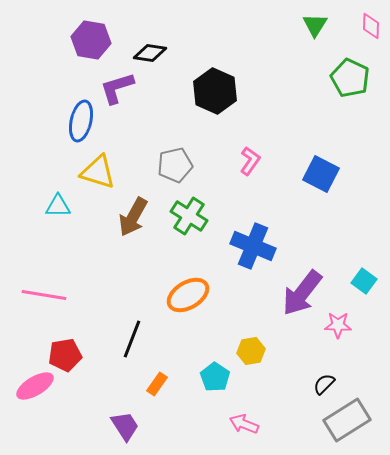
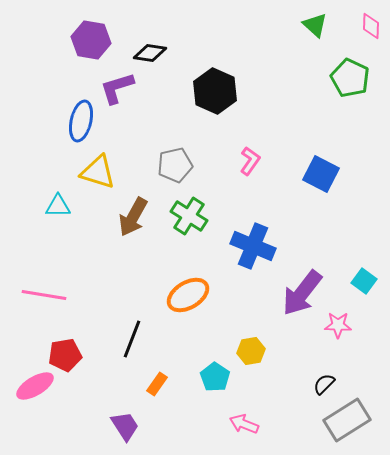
green triangle: rotated 20 degrees counterclockwise
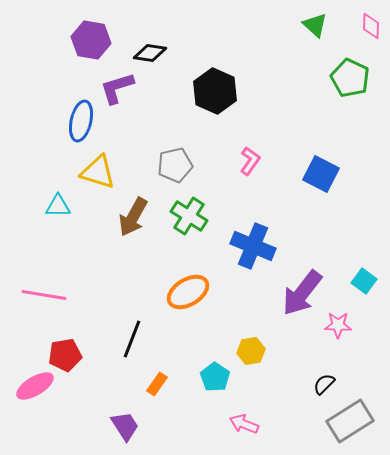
orange ellipse: moved 3 px up
gray rectangle: moved 3 px right, 1 px down
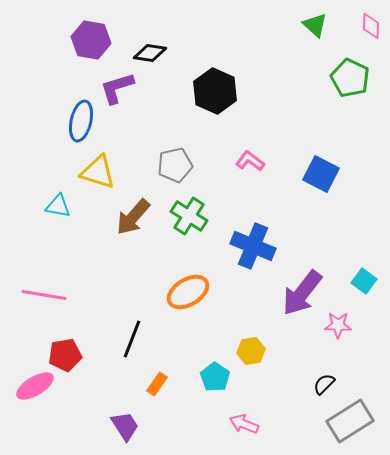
pink L-shape: rotated 88 degrees counterclockwise
cyan triangle: rotated 12 degrees clockwise
brown arrow: rotated 12 degrees clockwise
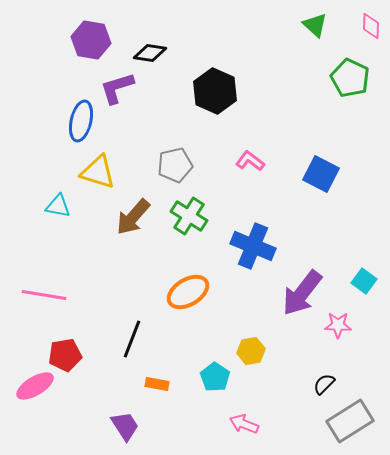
orange rectangle: rotated 65 degrees clockwise
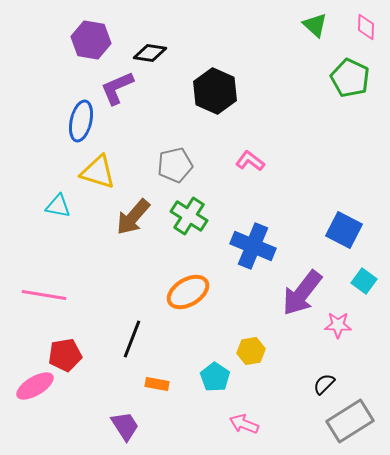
pink diamond: moved 5 px left, 1 px down
purple L-shape: rotated 6 degrees counterclockwise
blue square: moved 23 px right, 56 px down
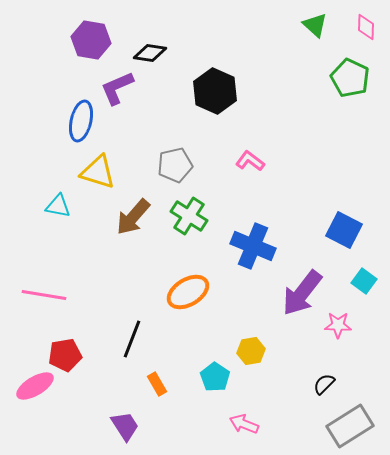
orange rectangle: rotated 50 degrees clockwise
gray rectangle: moved 5 px down
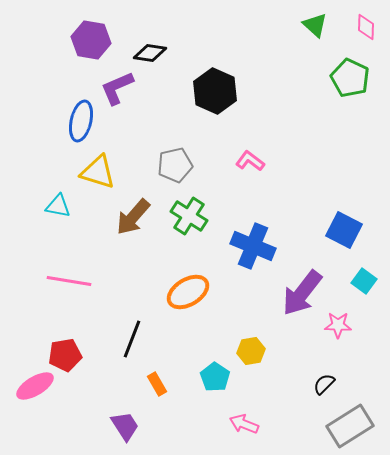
pink line: moved 25 px right, 14 px up
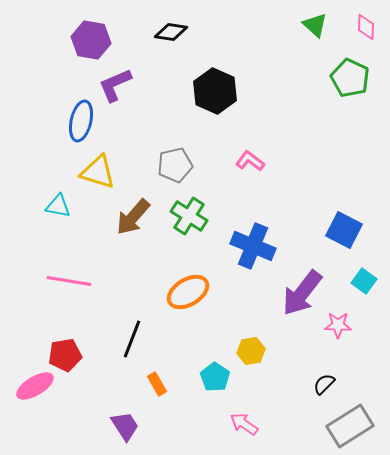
black diamond: moved 21 px right, 21 px up
purple L-shape: moved 2 px left, 3 px up
pink arrow: rotated 12 degrees clockwise
